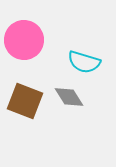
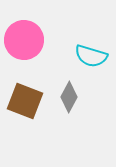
cyan semicircle: moved 7 px right, 6 px up
gray diamond: rotated 60 degrees clockwise
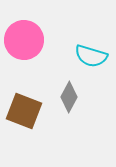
brown square: moved 1 px left, 10 px down
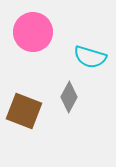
pink circle: moved 9 px right, 8 px up
cyan semicircle: moved 1 px left, 1 px down
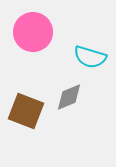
gray diamond: rotated 40 degrees clockwise
brown square: moved 2 px right
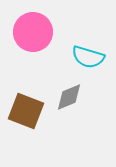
cyan semicircle: moved 2 px left
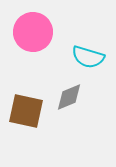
brown square: rotated 9 degrees counterclockwise
